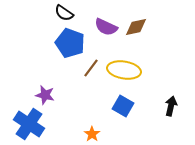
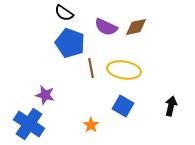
brown line: rotated 48 degrees counterclockwise
orange star: moved 1 px left, 9 px up
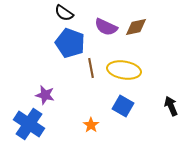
black arrow: rotated 36 degrees counterclockwise
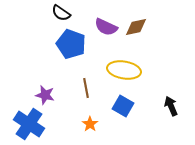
black semicircle: moved 3 px left
blue pentagon: moved 1 px right, 1 px down
brown line: moved 5 px left, 20 px down
orange star: moved 1 px left, 1 px up
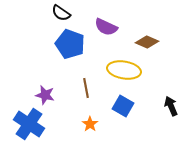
brown diamond: moved 11 px right, 15 px down; rotated 35 degrees clockwise
blue pentagon: moved 1 px left
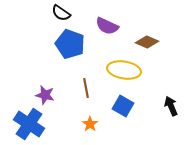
purple semicircle: moved 1 px right, 1 px up
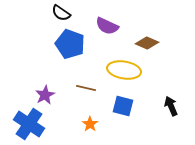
brown diamond: moved 1 px down
brown line: rotated 66 degrees counterclockwise
purple star: rotated 30 degrees clockwise
blue square: rotated 15 degrees counterclockwise
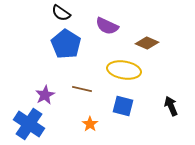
blue pentagon: moved 4 px left; rotated 12 degrees clockwise
brown line: moved 4 px left, 1 px down
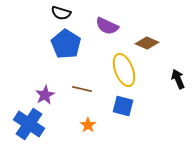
black semicircle: rotated 18 degrees counterclockwise
yellow ellipse: rotated 60 degrees clockwise
black arrow: moved 7 px right, 27 px up
orange star: moved 2 px left, 1 px down
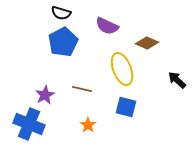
blue pentagon: moved 3 px left, 2 px up; rotated 12 degrees clockwise
yellow ellipse: moved 2 px left, 1 px up
black arrow: moved 1 px left, 1 px down; rotated 24 degrees counterclockwise
blue square: moved 3 px right, 1 px down
blue cross: rotated 12 degrees counterclockwise
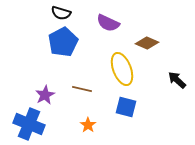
purple semicircle: moved 1 px right, 3 px up
